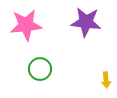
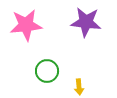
green circle: moved 7 px right, 2 px down
yellow arrow: moved 27 px left, 7 px down
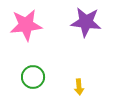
green circle: moved 14 px left, 6 px down
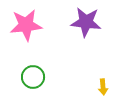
yellow arrow: moved 24 px right
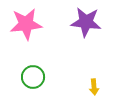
pink star: moved 1 px up
yellow arrow: moved 9 px left
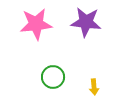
pink star: moved 10 px right
green circle: moved 20 px right
